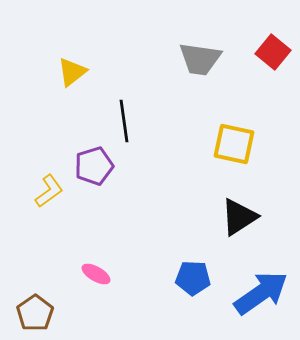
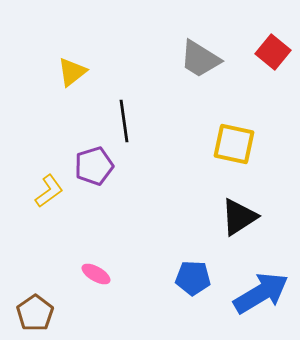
gray trapezoid: rotated 24 degrees clockwise
blue arrow: rotated 4 degrees clockwise
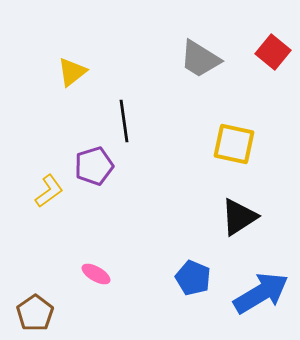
blue pentagon: rotated 20 degrees clockwise
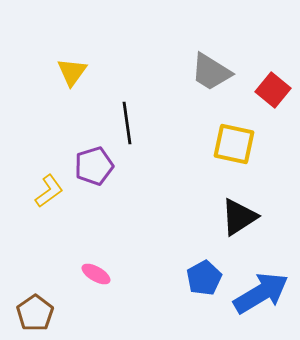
red square: moved 38 px down
gray trapezoid: moved 11 px right, 13 px down
yellow triangle: rotated 16 degrees counterclockwise
black line: moved 3 px right, 2 px down
blue pentagon: moved 11 px right; rotated 20 degrees clockwise
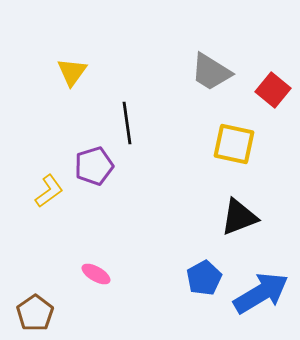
black triangle: rotated 12 degrees clockwise
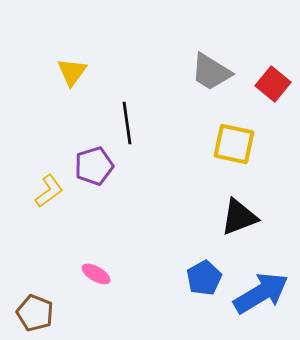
red square: moved 6 px up
brown pentagon: rotated 15 degrees counterclockwise
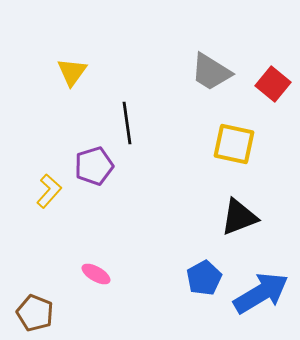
yellow L-shape: rotated 12 degrees counterclockwise
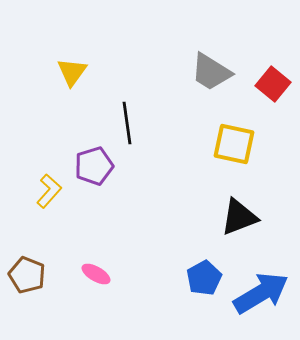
brown pentagon: moved 8 px left, 38 px up
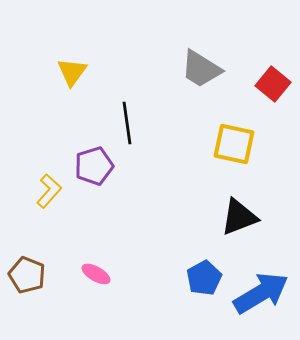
gray trapezoid: moved 10 px left, 3 px up
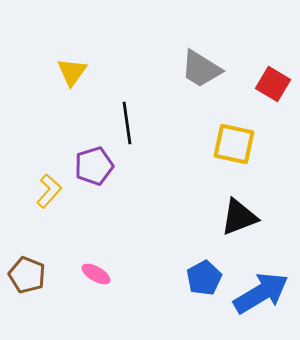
red square: rotated 8 degrees counterclockwise
